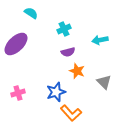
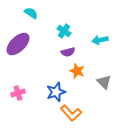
cyan cross: moved 2 px down; rotated 32 degrees counterclockwise
purple ellipse: moved 2 px right
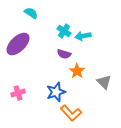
cyan arrow: moved 17 px left, 4 px up
purple semicircle: moved 4 px left, 2 px down; rotated 32 degrees clockwise
orange star: rotated 14 degrees clockwise
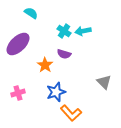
cyan arrow: moved 5 px up
orange star: moved 32 px left, 6 px up
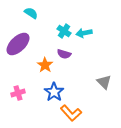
cyan arrow: moved 1 px right, 2 px down
blue star: moved 2 px left; rotated 18 degrees counterclockwise
